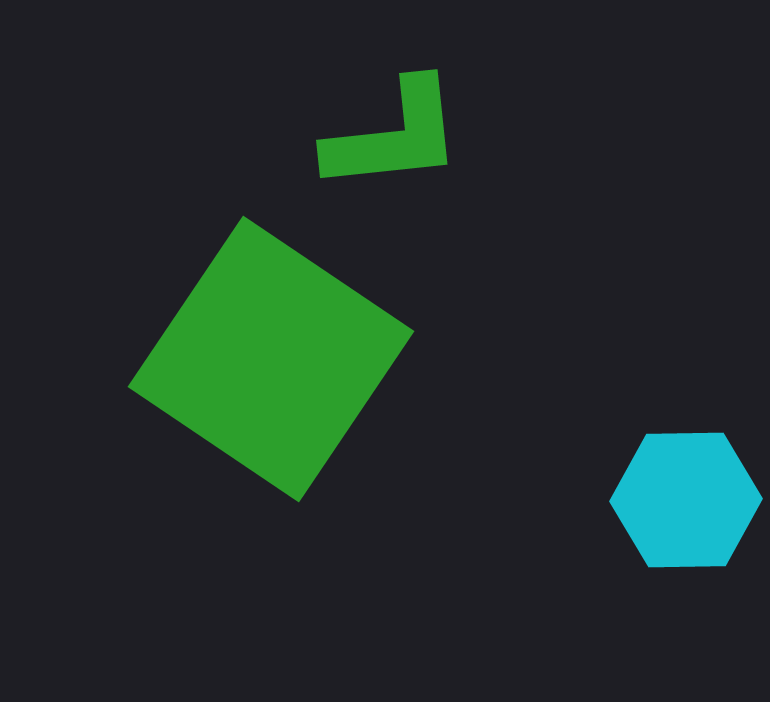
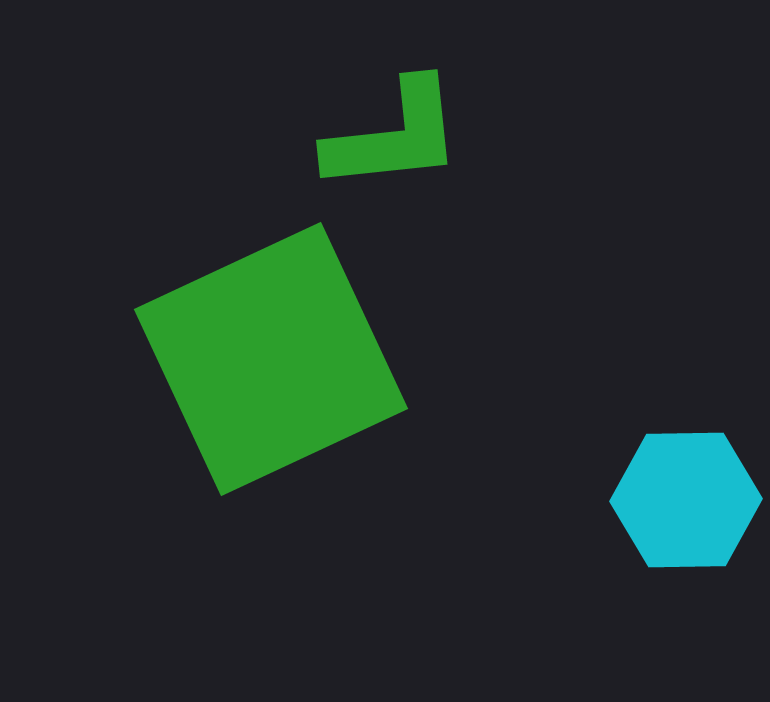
green square: rotated 31 degrees clockwise
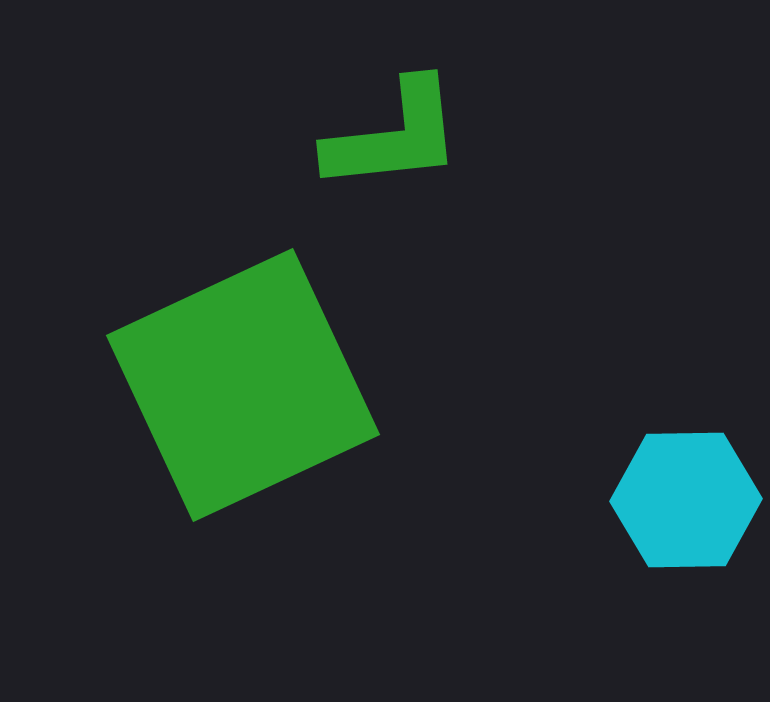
green square: moved 28 px left, 26 px down
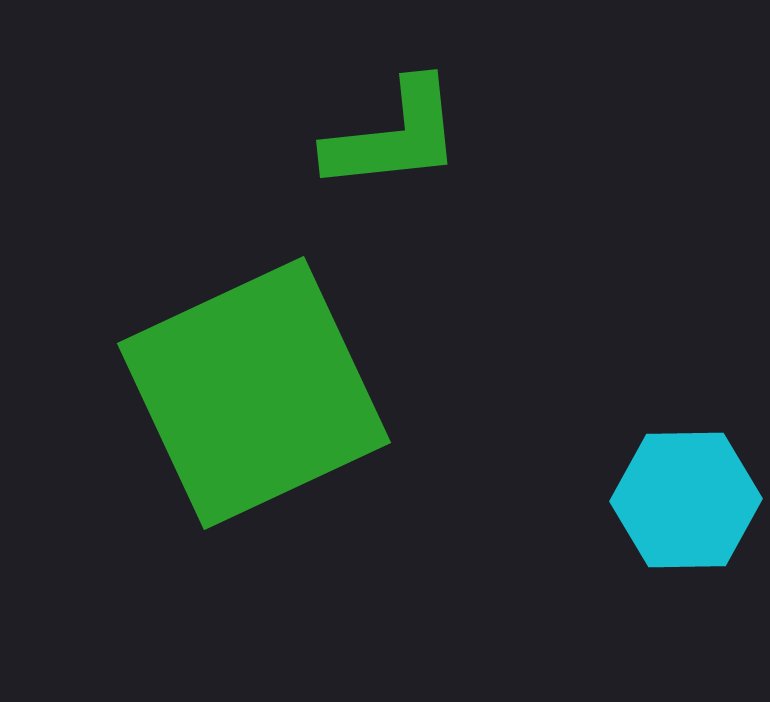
green square: moved 11 px right, 8 px down
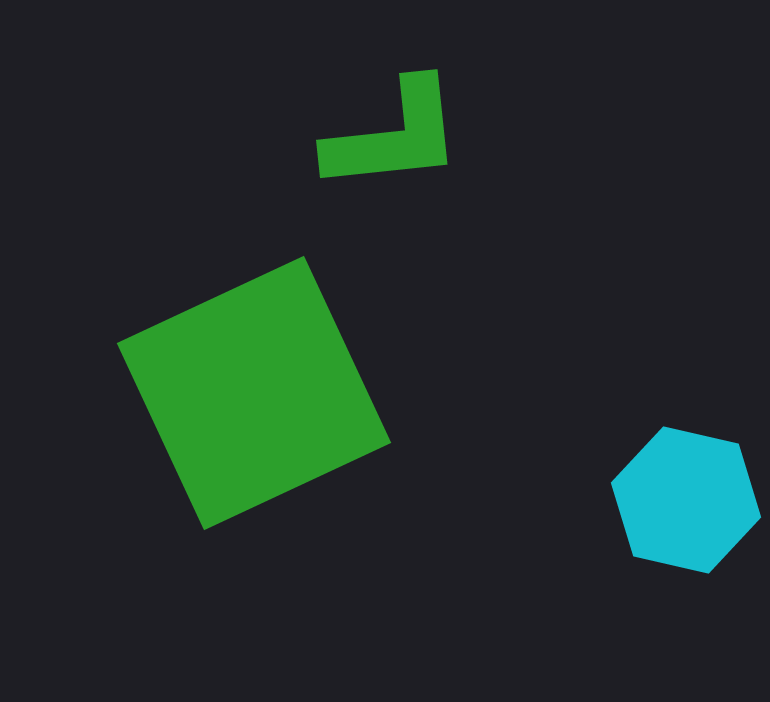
cyan hexagon: rotated 14 degrees clockwise
